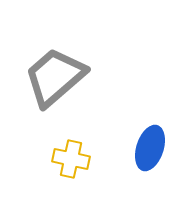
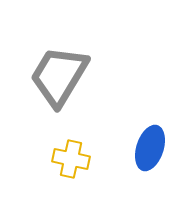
gray trapezoid: moved 4 px right, 1 px up; rotated 18 degrees counterclockwise
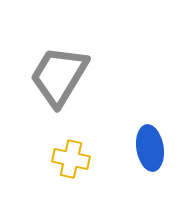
blue ellipse: rotated 27 degrees counterclockwise
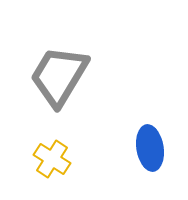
yellow cross: moved 19 px left; rotated 21 degrees clockwise
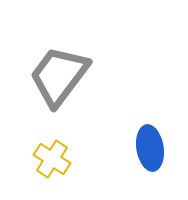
gray trapezoid: rotated 6 degrees clockwise
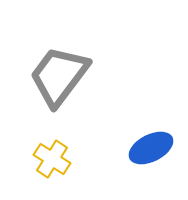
blue ellipse: moved 1 px right; rotated 72 degrees clockwise
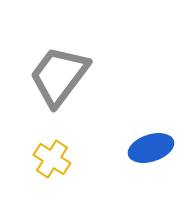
blue ellipse: rotated 9 degrees clockwise
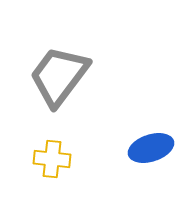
yellow cross: rotated 27 degrees counterclockwise
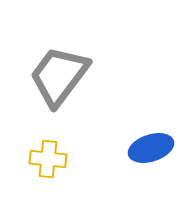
yellow cross: moved 4 px left
